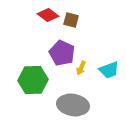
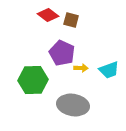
yellow arrow: rotated 112 degrees counterclockwise
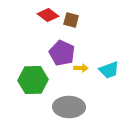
gray ellipse: moved 4 px left, 2 px down; rotated 8 degrees counterclockwise
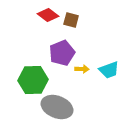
purple pentagon: rotated 25 degrees clockwise
yellow arrow: moved 1 px right, 1 px down
gray ellipse: moved 12 px left; rotated 20 degrees clockwise
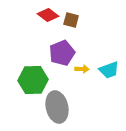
gray ellipse: rotated 56 degrees clockwise
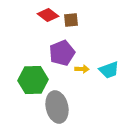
brown square: rotated 21 degrees counterclockwise
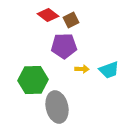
brown square: rotated 21 degrees counterclockwise
purple pentagon: moved 2 px right, 7 px up; rotated 20 degrees clockwise
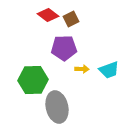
brown square: moved 1 px up
purple pentagon: moved 2 px down
